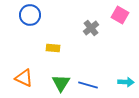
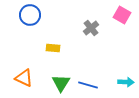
pink square: moved 2 px right
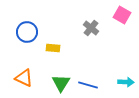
blue circle: moved 3 px left, 17 px down
gray cross: rotated 14 degrees counterclockwise
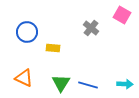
cyan arrow: moved 1 px left, 2 px down
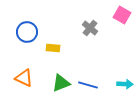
gray cross: moved 1 px left
green triangle: rotated 36 degrees clockwise
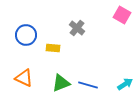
gray cross: moved 13 px left
blue circle: moved 1 px left, 3 px down
cyan arrow: rotated 35 degrees counterclockwise
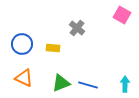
blue circle: moved 4 px left, 9 px down
cyan arrow: rotated 56 degrees counterclockwise
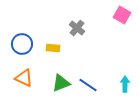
blue line: rotated 18 degrees clockwise
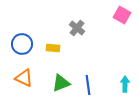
blue line: rotated 48 degrees clockwise
